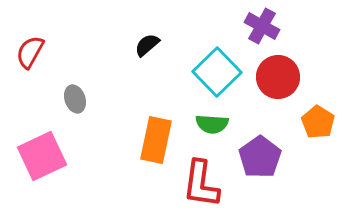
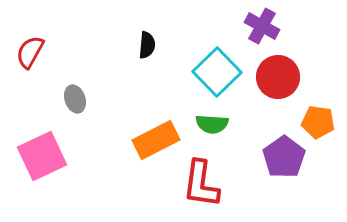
black semicircle: rotated 136 degrees clockwise
orange pentagon: rotated 24 degrees counterclockwise
orange rectangle: rotated 51 degrees clockwise
purple pentagon: moved 24 px right
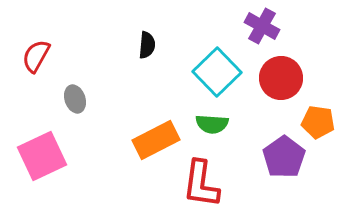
red semicircle: moved 6 px right, 4 px down
red circle: moved 3 px right, 1 px down
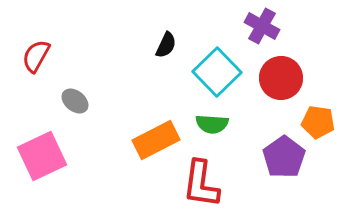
black semicircle: moved 19 px right; rotated 20 degrees clockwise
gray ellipse: moved 2 px down; rotated 32 degrees counterclockwise
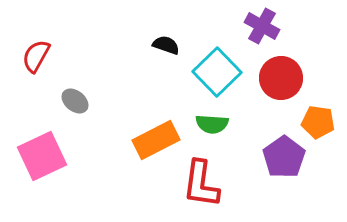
black semicircle: rotated 96 degrees counterclockwise
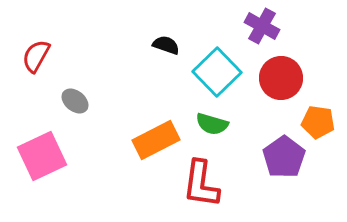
green semicircle: rotated 12 degrees clockwise
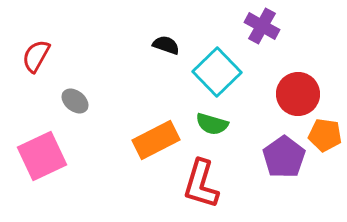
red circle: moved 17 px right, 16 px down
orange pentagon: moved 7 px right, 13 px down
red L-shape: rotated 9 degrees clockwise
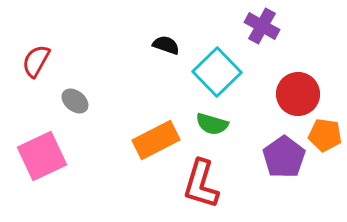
red semicircle: moved 5 px down
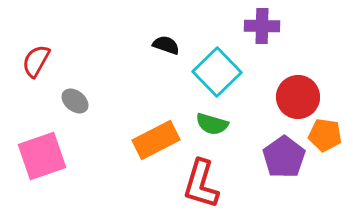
purple cross: rotated 28 degrees counterclockwise
red circle: moved 3 px down
pink square: rotated 6 degrees clockwise
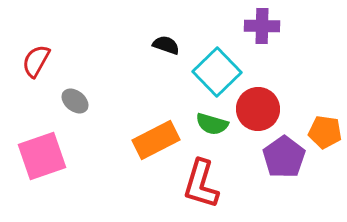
red circle: moved 40 px left, 12 px down
orange pentagon: moved 3 px up
